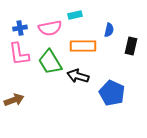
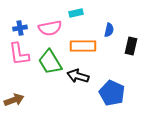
cyan rectangle: moved 1 px right, 2 px up
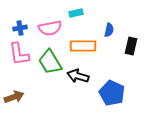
brown arrow: moved 3 px up
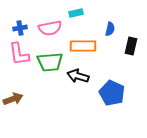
blue semicircle: moved 1 px right, 1 px up
green trapezoid: rotated 64 degrees counterclockwise
brown arrow: moved 1 px left, 2 px down
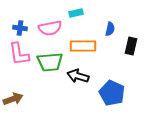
blue cross: rotated 16 degrees clockwise
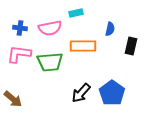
pink L-shape: rotated 105 degrees clockwise
black arrow: moved 3 px right, 17 px down; rotated 65 degrees counterclockwise
blue pentagon: rotated 10 degrees clockwise
brown arrow: rotated 60 degrees clockwise
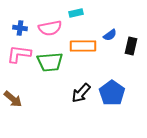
blue semicircle: moved 6 px down; rotated 40 degrees clockwise
